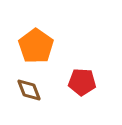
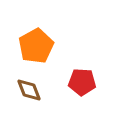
orange pentagon: rotated 8 degrees clockwise
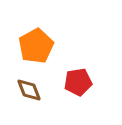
red pentagon: moved 4 px left; rotated 12 degrees counterclockwise
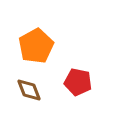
red pentagon: rotated 20 degrees clockwise
